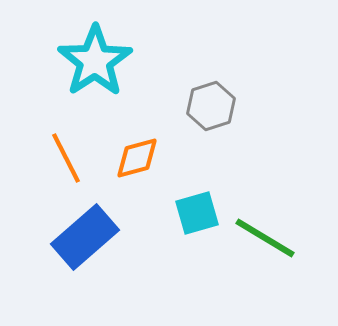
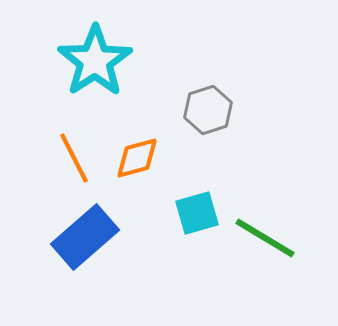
gray hexagon: moved 3 px left, 4 px down
orange line: moved 8 px right
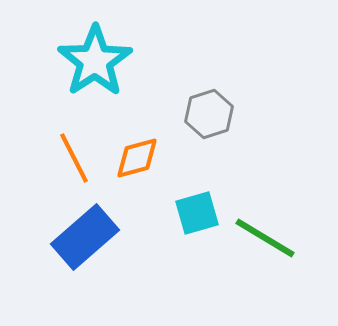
gray hexagon: moved 1 px right, 4 px down
